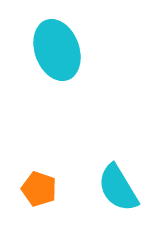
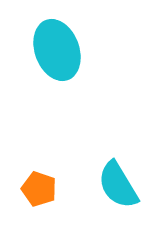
cyan semicircle: moved 3 px up
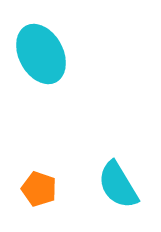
cyan ellipse: moved 16 px left, 4 px down; rotated 8 degrees counterclockwise
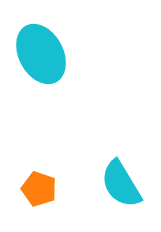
cyan semicircle: moved 3 px right, 1 px up
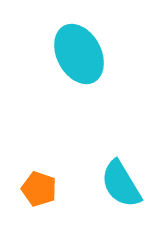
cyan ellipse: moved 38 px right
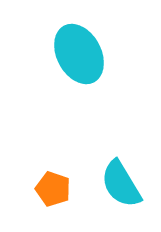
orange pentagon: moved 14 px right
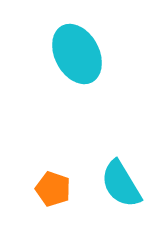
cyan ellipse: moved 2 px left
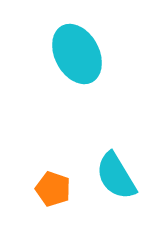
cyan semicircle: moved 5 px left, 8 px up
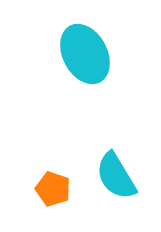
cyan ellipse: moved 8 px right
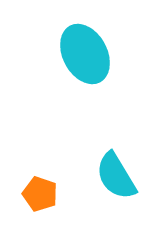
orange pentagon: moved 13 px left, 5 px down
